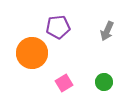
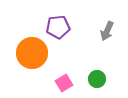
green circle: moved 7 px left, 3 px up
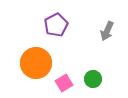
purple pentagon: moved 2 px left, 2 px up; rotated 20 degrees counterclockwise
orange circle: moved 4 px right, 10 px down
green circle: moved 4 px left
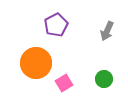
green circle: moved 11 px right
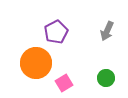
purple pentagon: moved 7 px down
green circle: moved 2 px right, 1 px up
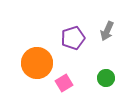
purple pentagon: moved 17 px right, 6 px down; rotated 10 degrees clockwise
orange circle: moved 1 px right
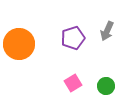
orange circle: moved 18 px left, 19 px up
green circle: moved 8 px down
pink square: moved 9 px right
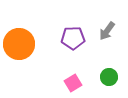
gray arrow: rotated 12 degrees clockwise
purple pentagon: rotated 15 degrees clockwise
green circle: moved 3 px right, 9 px up
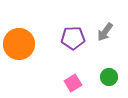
gray arrow: moved 2 px left, 1 px down
